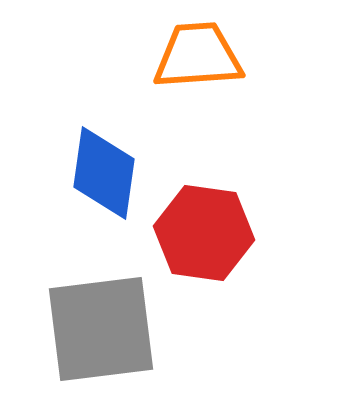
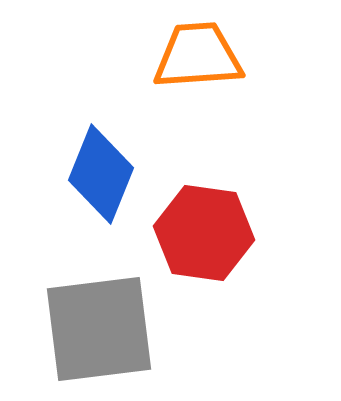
blue diamond: moved 3 px left, 1 px down; rotated 14 degrees clockwise
gray square: moved 2 px left
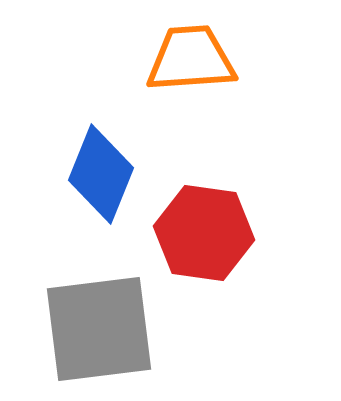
orange trapezoid: moved 7 px left, 3 px down
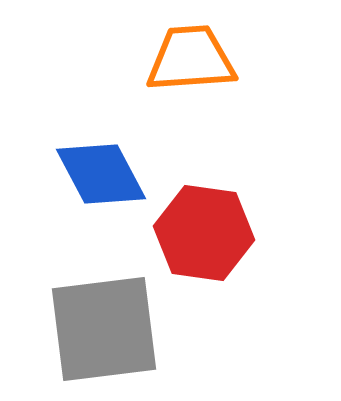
blue diamond: rotated 50 degrees counterclockwise
gray square: moved 5 px right
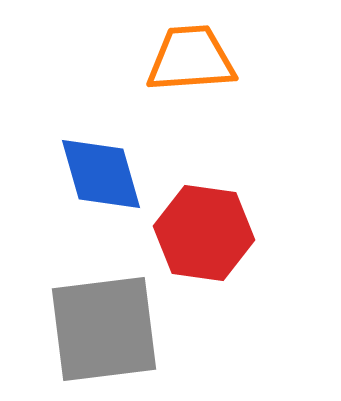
blue diamond: rotated 12 degrees clockwise
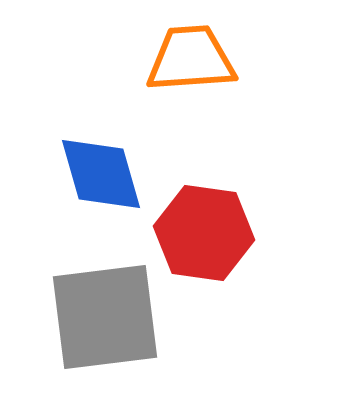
gray square: moved 1 px right, 12 px up
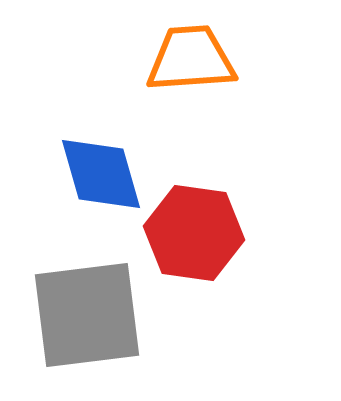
red hexagon: moved 10 px left
gray square: moved 18 px left, 2 px up
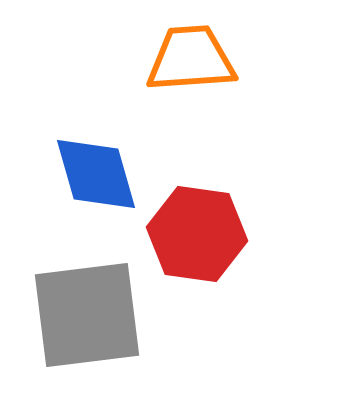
blue diamond: moved 5 px left
red hexagon: moved 3 px right, 1 px down
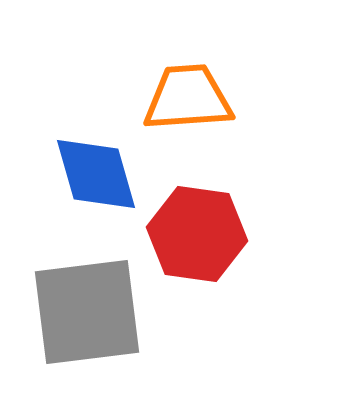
orange trapezoid: moved 3 px left, 39 px down
gray square: moved 3 px up
